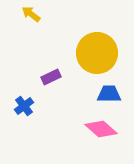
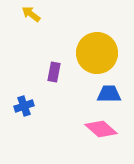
purple rectangle: moved 3 px right, 5 px up; rotated 54 degrees counterclockwise
blue cross: rotated 18 degrees clockwise
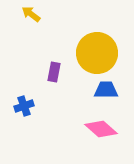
blue trapezoid: moved 3 px left, 4 px up
